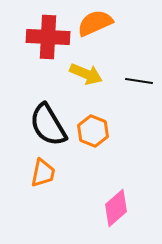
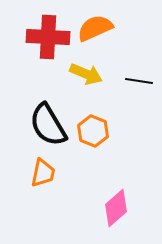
orange semicircle: moved 5 px down
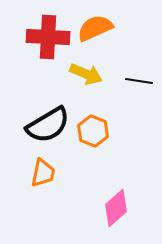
black semicircle: rotated 90 degrees counterclockwise
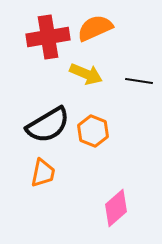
red cross: rotated 12 degrees counterclockwise
